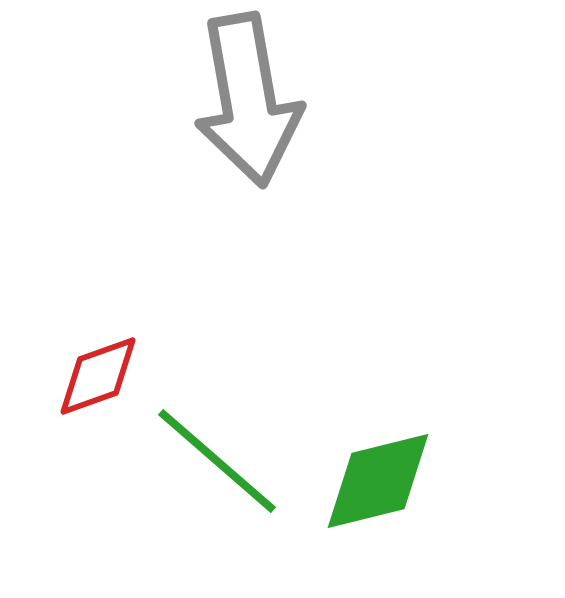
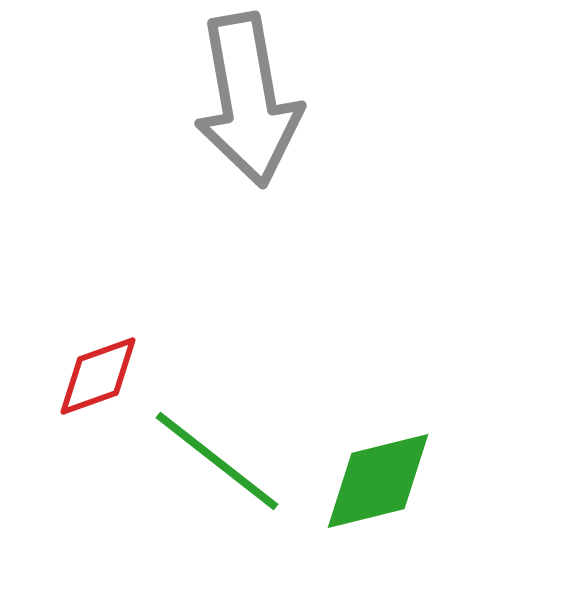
green line: rotated 3 degrees counterclockwise
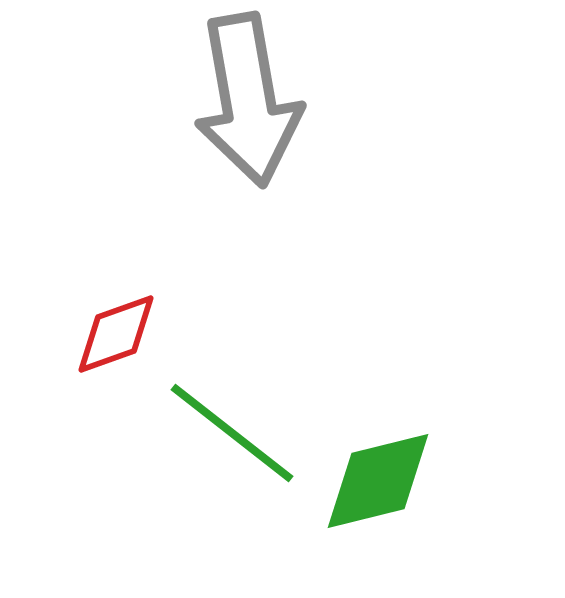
red diamond: moved 18 px right, 42 px up
green line: moved 15 px right, 28 px up
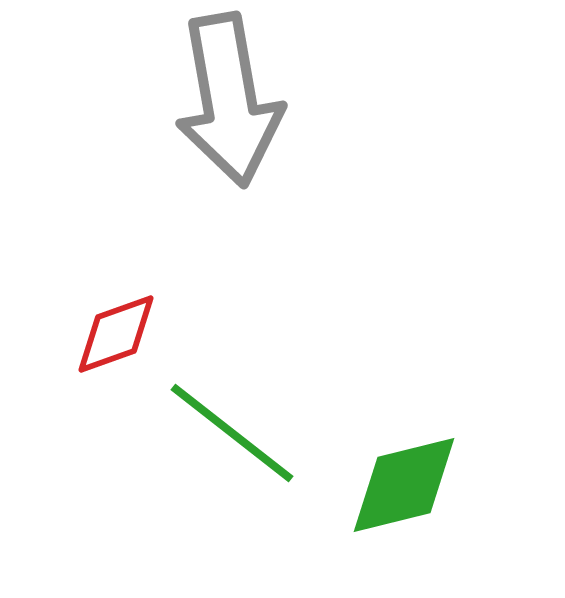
gray arrow: moved 19 px left
green diamond: moved 26 px right, 4 px down
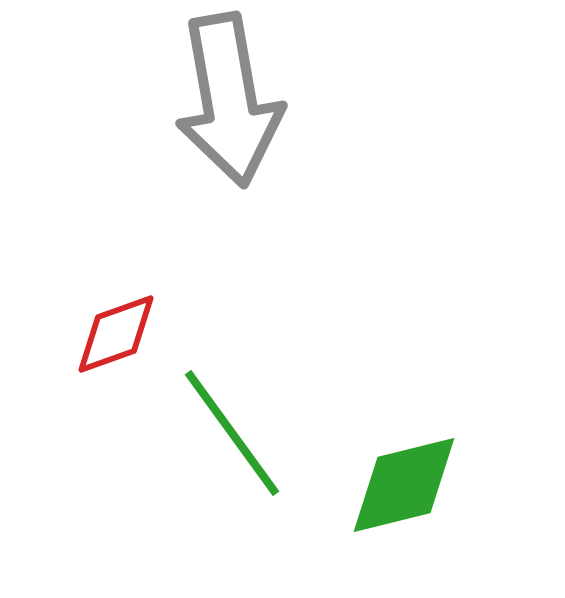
green line: rotated 16 degrees clockwise
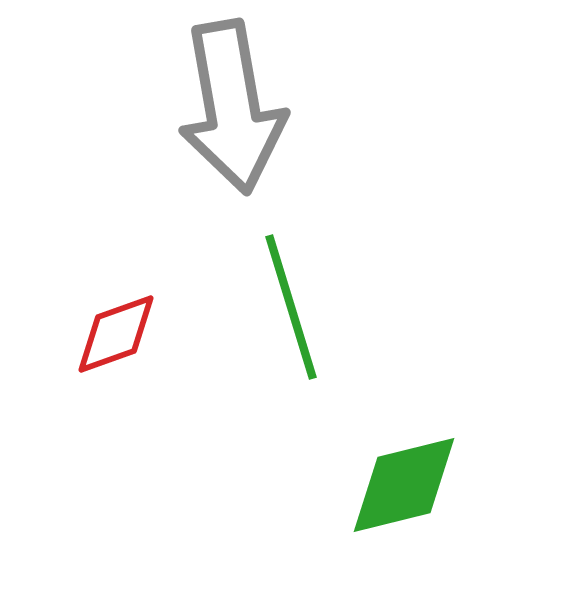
gray arrow: moved 3 px right, 7 px down
green line: moved 59 px right, 126 px up; rotated 19 degrees clockwise
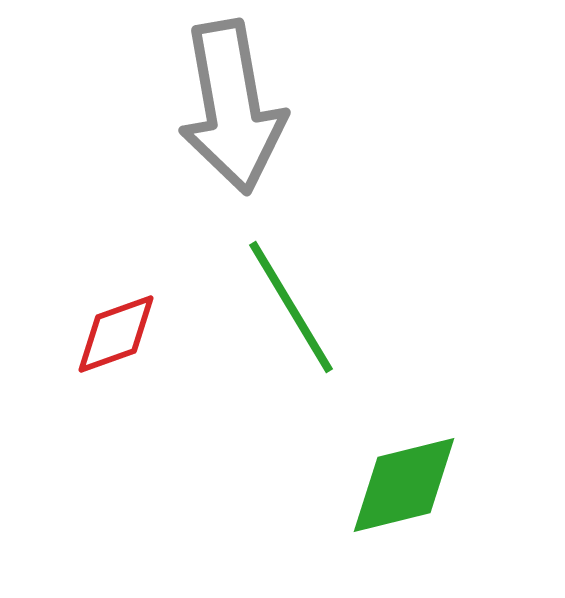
green line: rotated 14 degrees counterclockwise
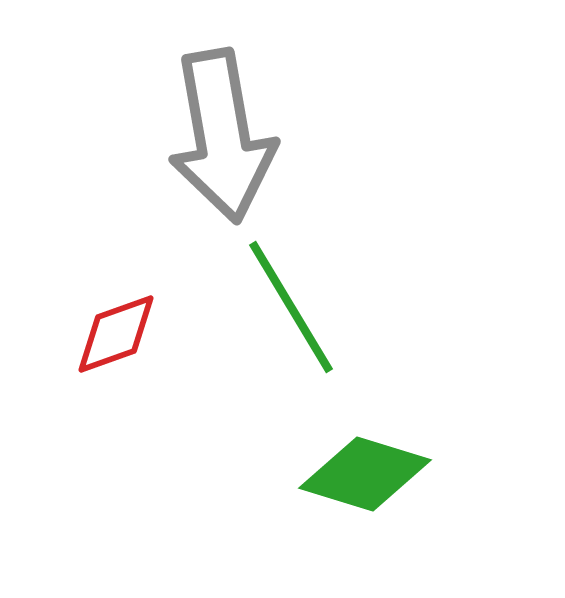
gray arrow: moved 10 px left, 29 px down
green diamond: moved 39 px left, 11 px up; rotated 31 degrees clockwise
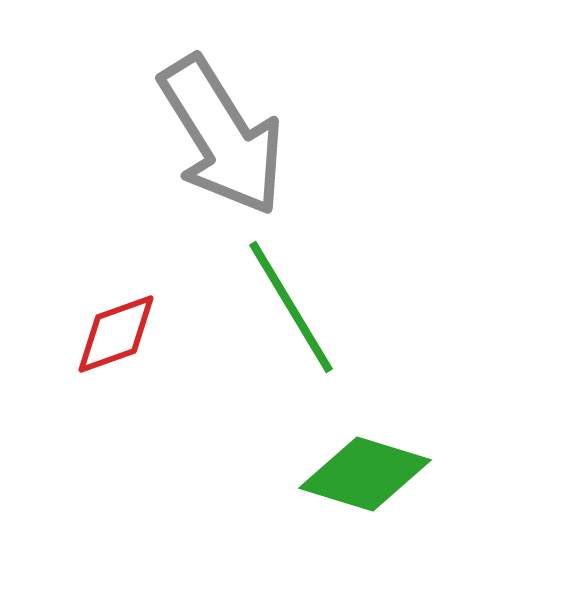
gray arrow: rotated 22 degrees counterclockwise
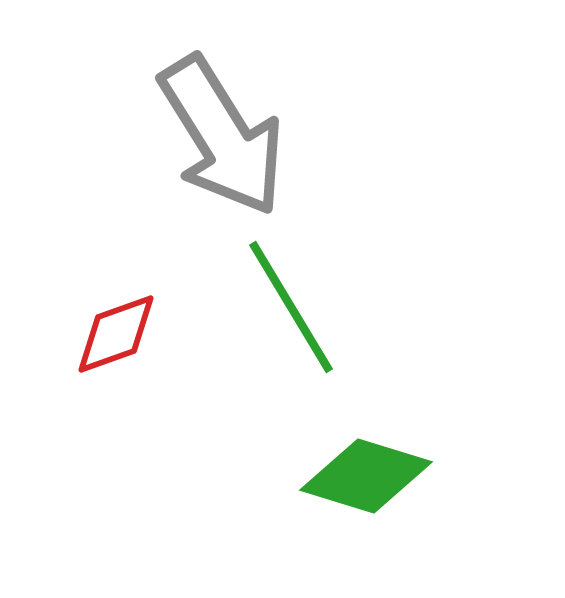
green diamond: moved 1 px right, 2 px down
